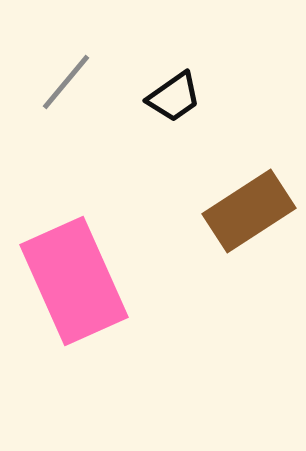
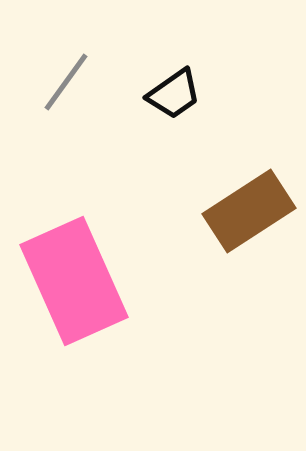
gray line: rotated 4 degrees counterclockwise
black trapezoid: moved 3 px up
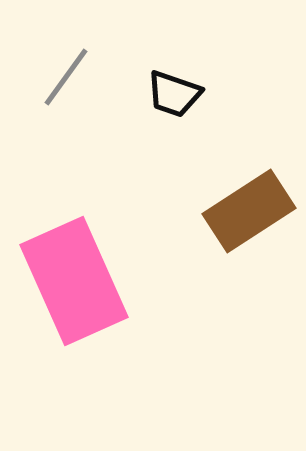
gray line: moved 5 px up
black trapezoid: rotated 54 degrees clockwise
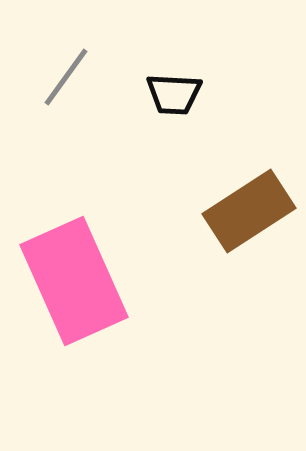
black trapezoid: rotated 16 degrees counterclockwise
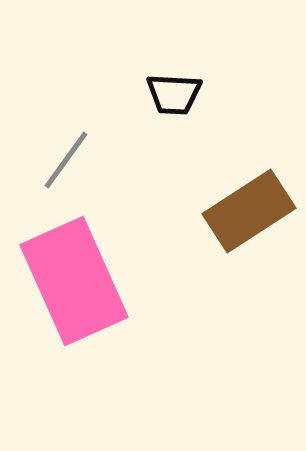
gray line: moved 83 px down
